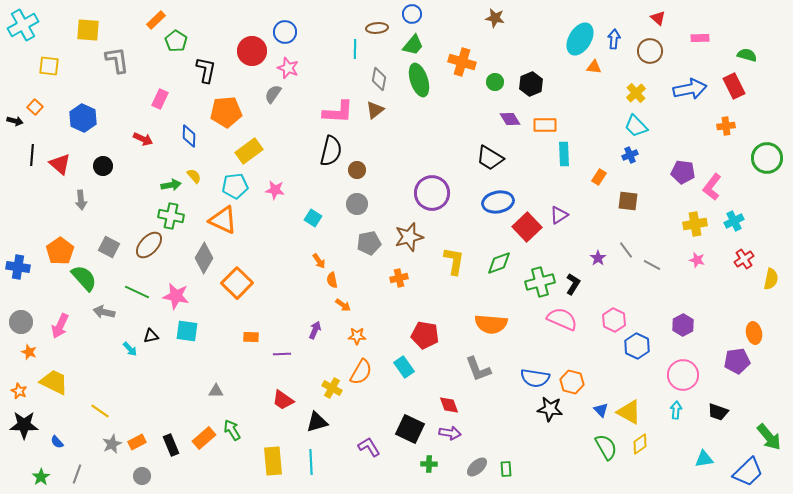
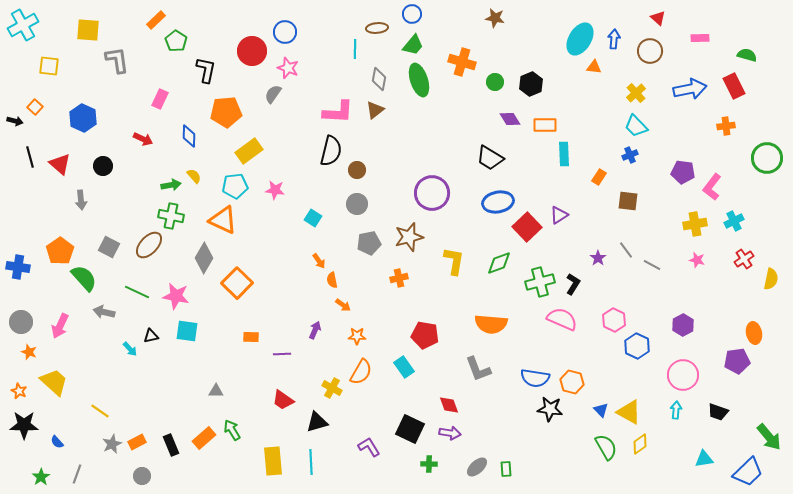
black line at (32, 155): moved 2 px left, 2 px down; rotated 20 degrees counterclockwise
yellow trapezoid at (54, 382): rotated 16 degrees clockwise
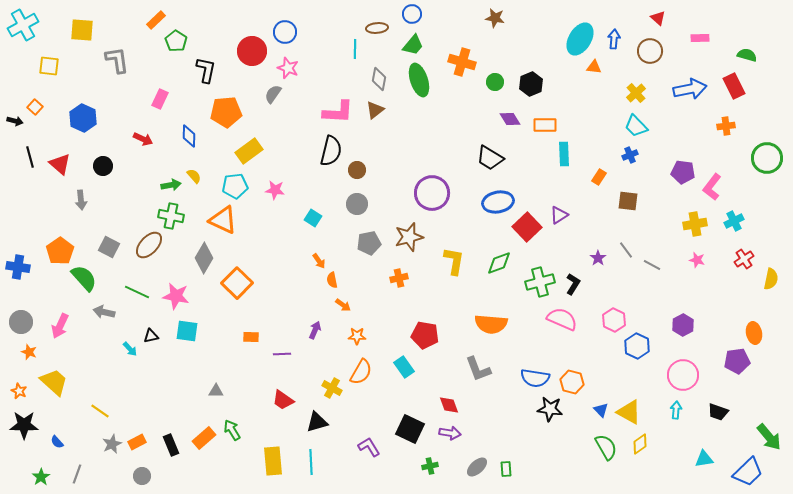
yellow square at (88, 30): moved 6 px left
green cross at (429, 464): moved 1 px right, 2 px down; rotated 14 degrees counterclockwise
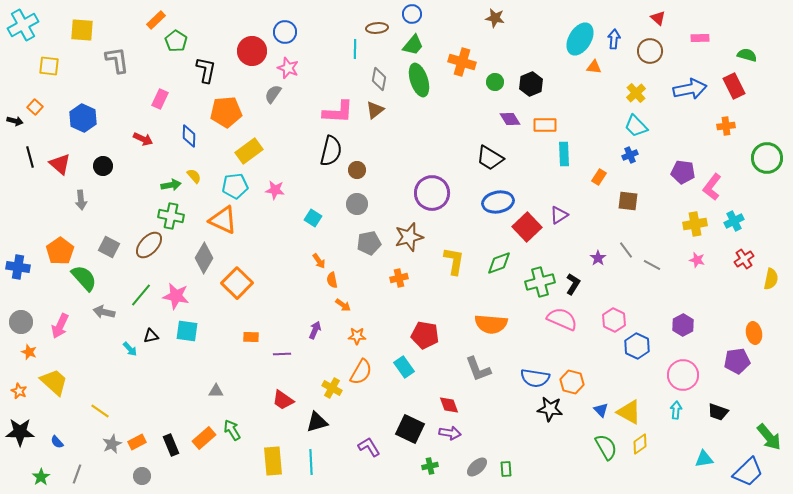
green line at (137, 292): moved 4 px right, 3 px down; rotated 75 degrees counterclockwise
black star at (24, 425): moved 4 px left, 7 px down
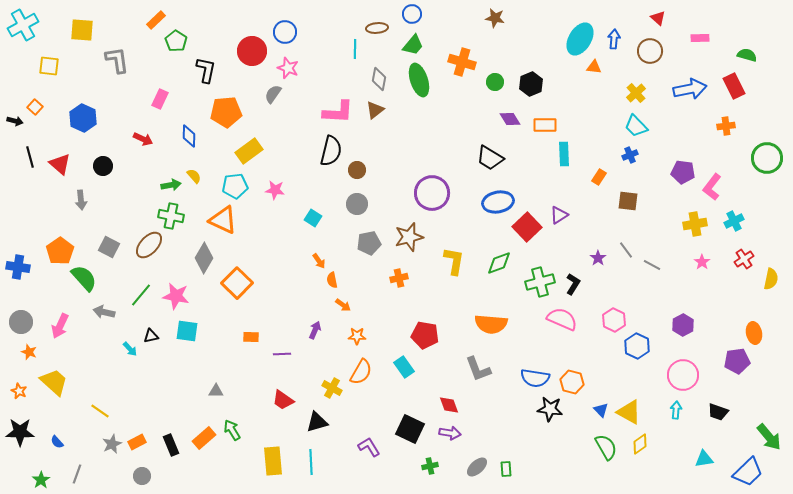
pink star at (697, 260): moved 5 px right, 2 px down; rotated 21 degrees clockwise
green star at (41, 477): moved 3 px down
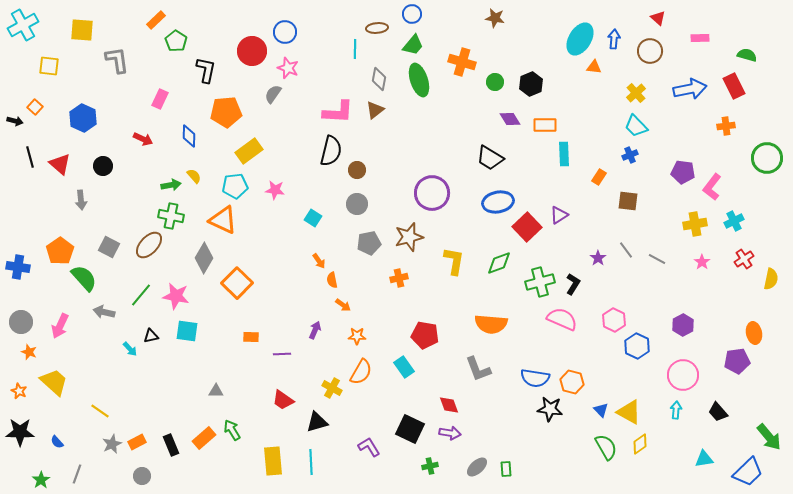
gray line at (652, 265): moved 5 px right, 6 px up
black trapezoid at (718, 412): rotated 30 degrees clockwise
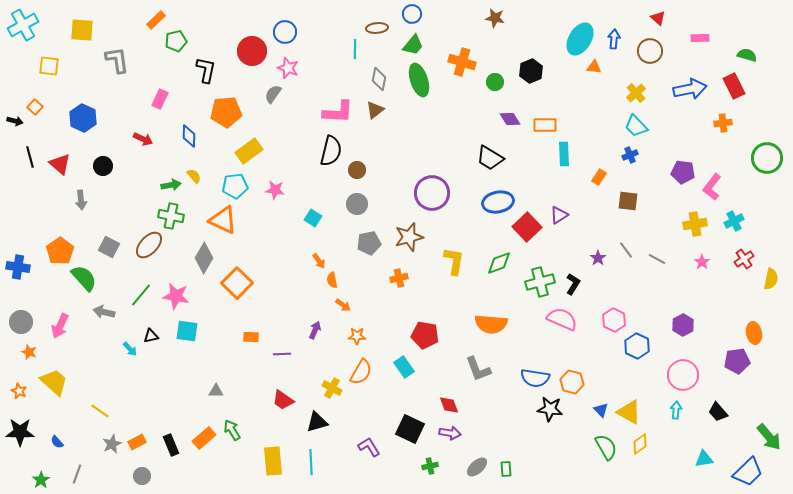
green pentagon at (176, 41): rotated 25 degrees clockwise
black hexagon at (531, 84): moved 13 px up
orange cross at (726, 126): moved 3 px left, 3 px up
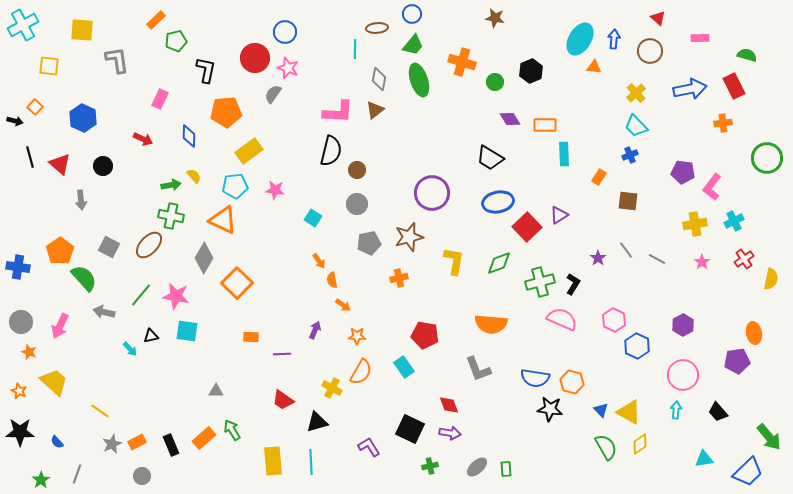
red circle at (252, 51): moved 3 px right, 7 px down
